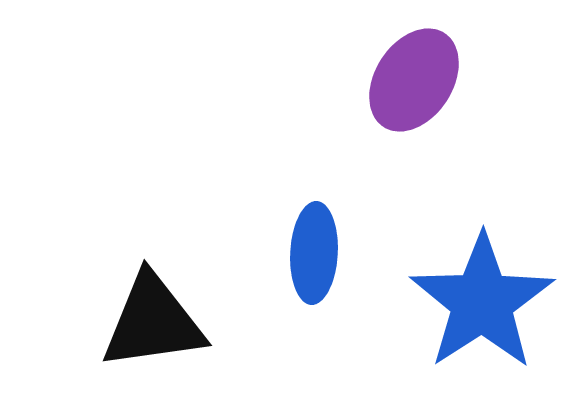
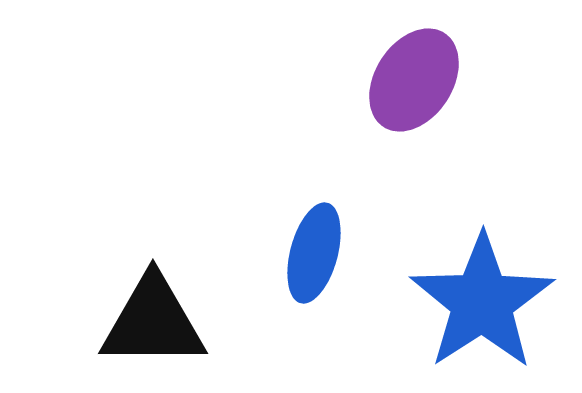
blue ellipse: rotated 12 degrees clockwise
black triangle: rotated 8 degrees clockwise
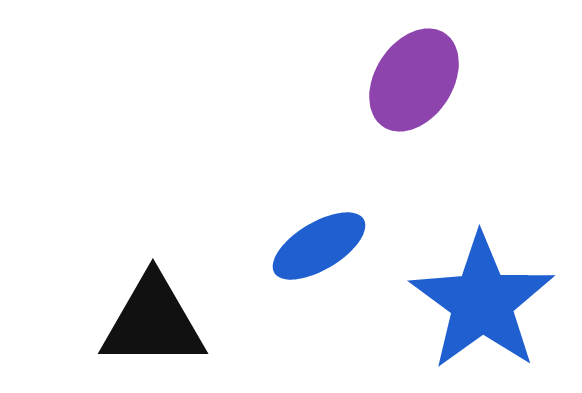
blue ellipse: moved 5 px right, 7 px up; rotated 44 degrees clockwise
blue star: rotated 3 degrees counterclockwise
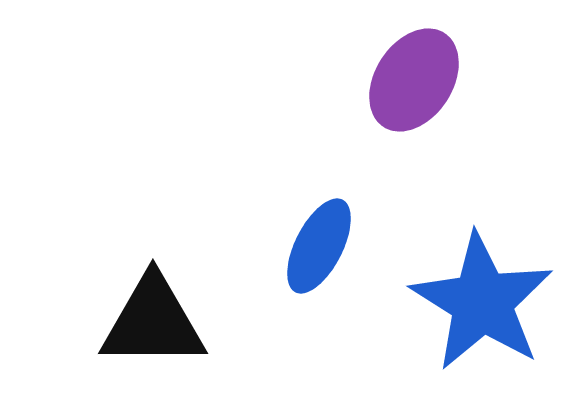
blue ellipse: rotated 32 degrees counterclockwise
blue star: rotated 4 degrees counterclockwise
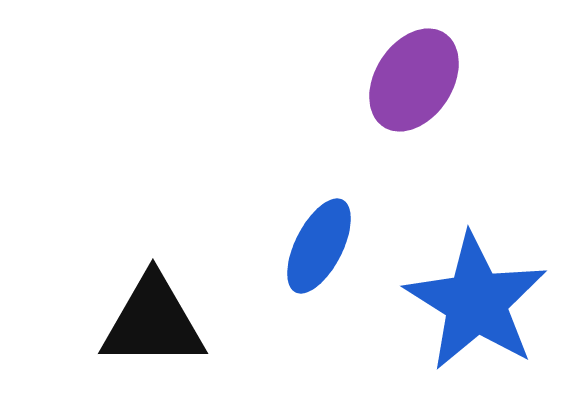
blue star: moved 6 px left
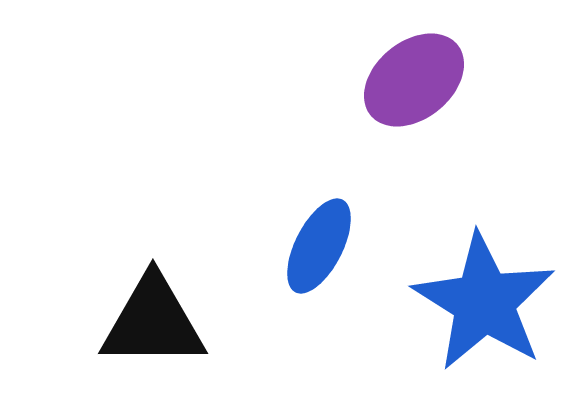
purple ellipse: rotated 18 degrees clockwise
blue star: moved 8 px right
